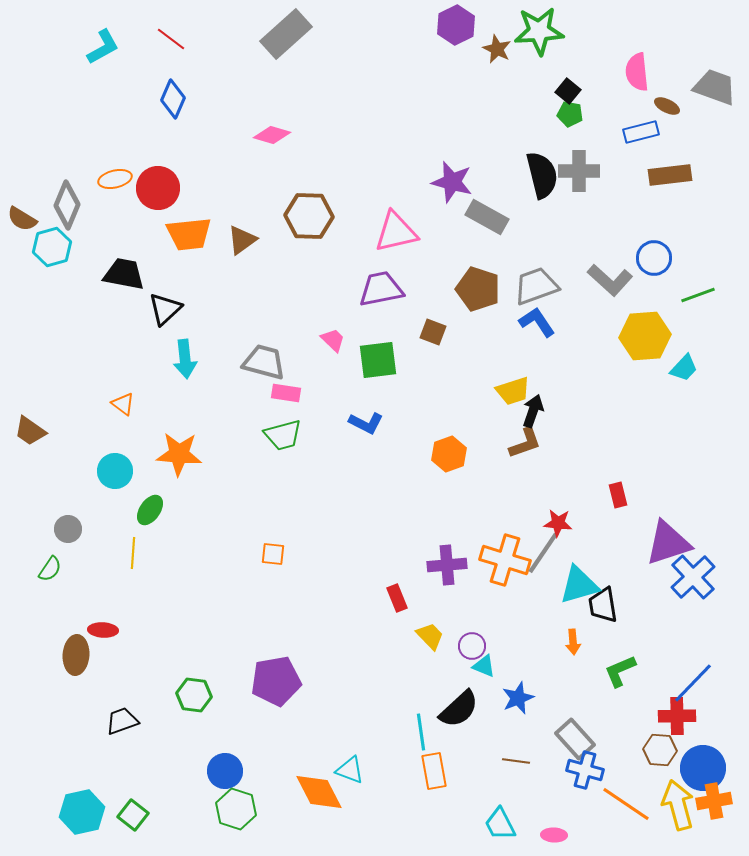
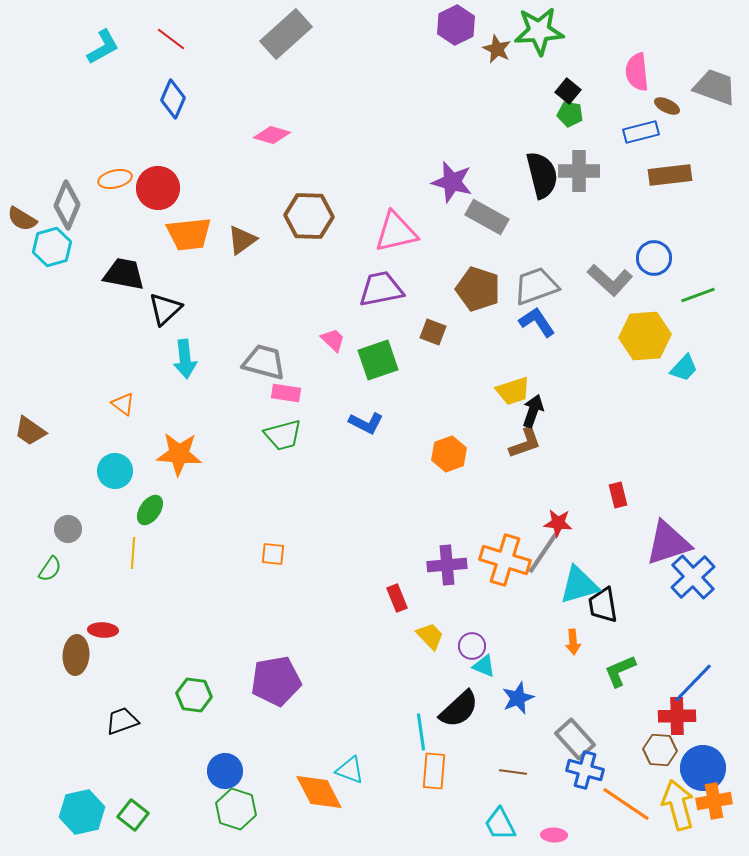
green square at (378, 360): rotated 12 degrees counterclockwise
brown line at (516, 761): moved 3 px left, 11 px down
orange rectangle at (434, 771): rotated 15 degrees clockwise
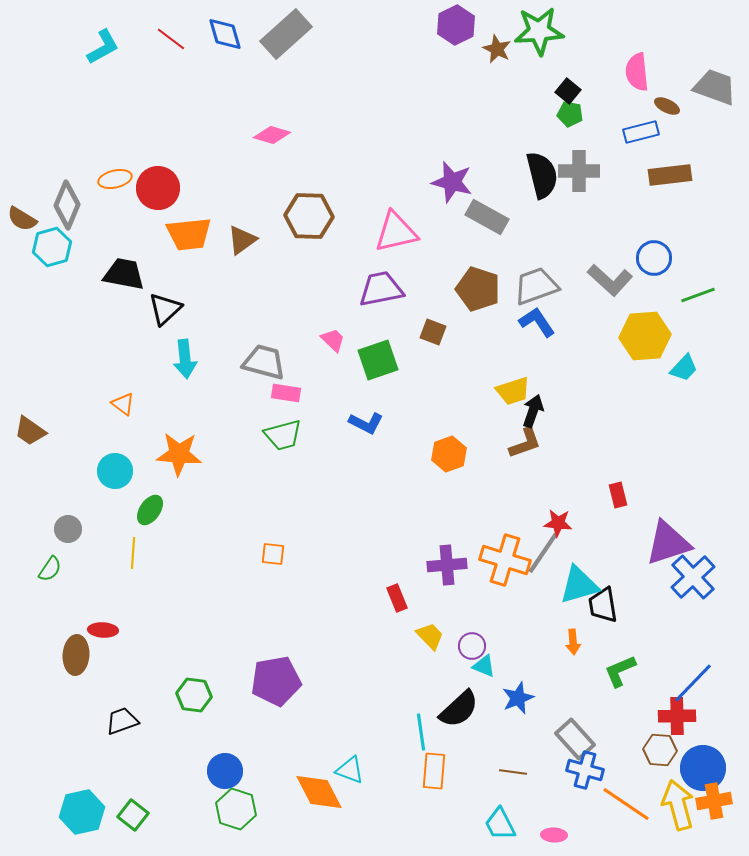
blue diamond at (173, 99): moved 52 px right, 65 px up; rotated 39 degrees counterclockwise
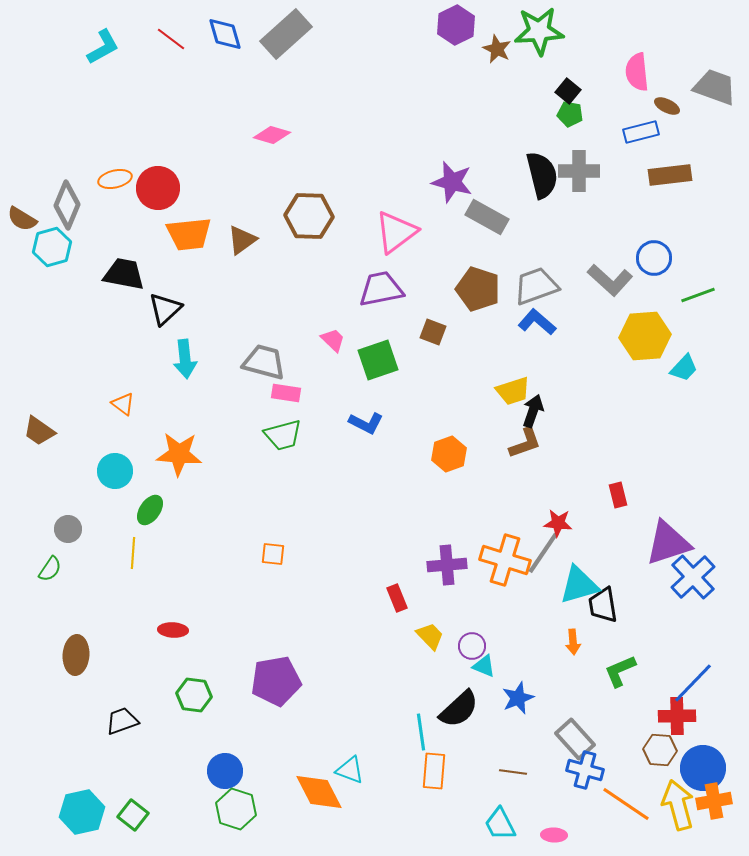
pink triangle at (396, 232): rotated 24 degrees counterclockwise
blue L-shape at (537, 322): rotated 15 degrees counterclockwise
brown trapezoid at (30, 431): moved 9 px right
red ellipse at (103, 630): moved 70 px right
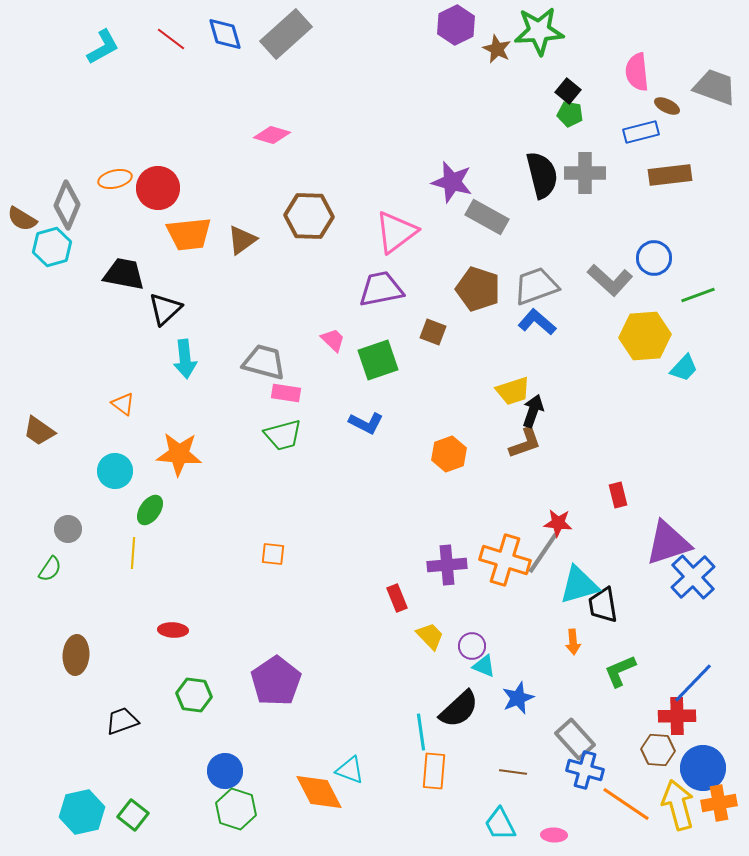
gray cross at (579, 171): moved 6 px right, 2 px down
purple pentagon at (276, 681): rotated 24 degrees counterclockwise
brown hexagon at (660, 750): moved 2 px left
orange cross at (714, 801): moved 5 px right, 2 px down
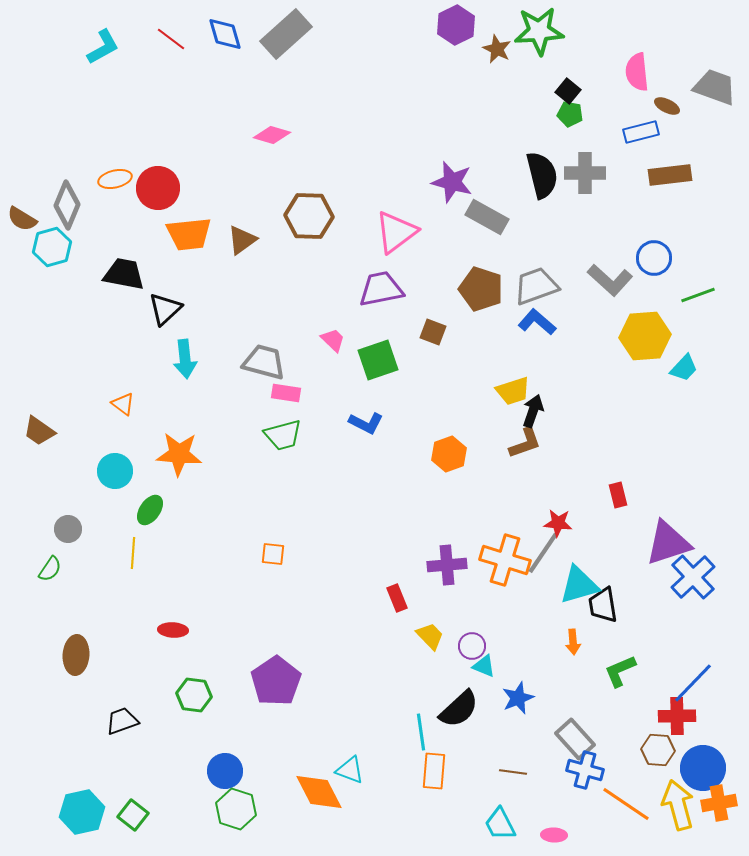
brown pentagon at (478, 289): moved 3 px right
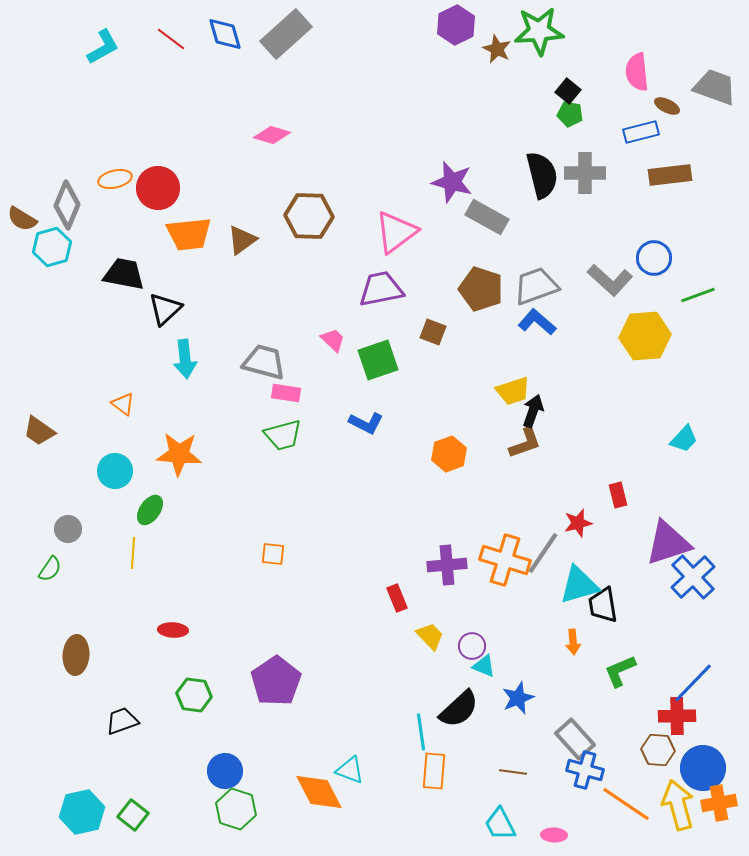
cyan trapezoid at (684, 368): moved 71 px down
red star at (558, 523): moved 20 px right; rotated 20 degrees counterclockwise
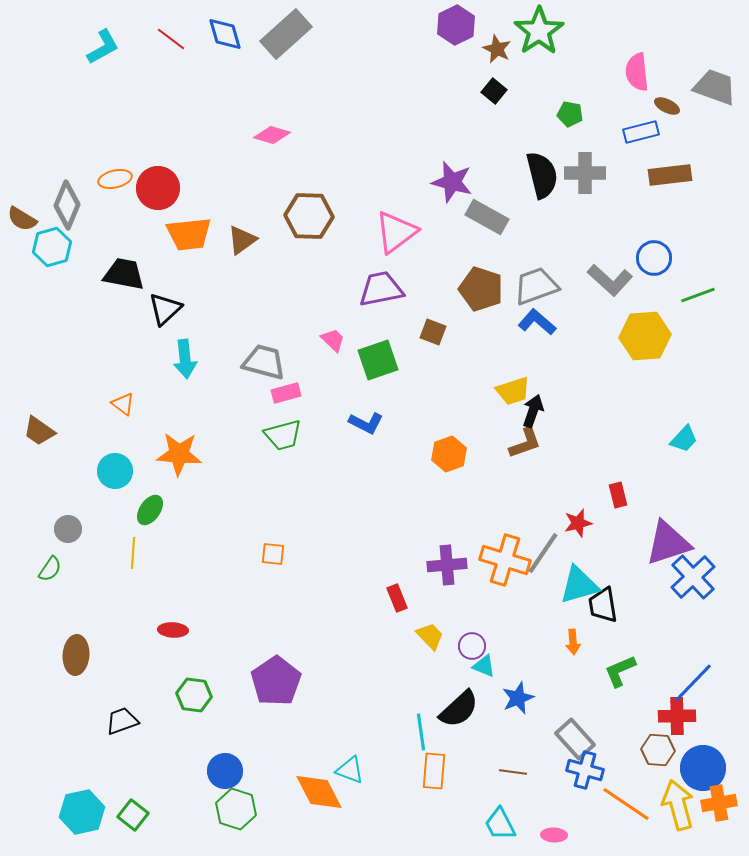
green star at (539, 31): rotated 30 degrees counterclockwise
black square at (568, 91): moved 74 px left
pink rectangle at (286, 393): rotated 24 degrees counterclockwise
